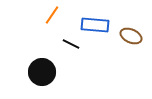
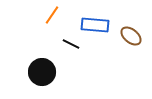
brown ellipse: rotated 15 degrees clockwise
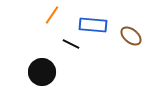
blue rectangle: moved 2 px left
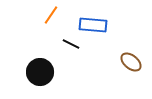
orange line: moved 1 px left
brown ellipse: moved 26 px down
black circle: moved 2 px left
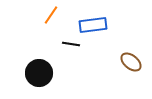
blue rectangle: rotated 12 degrees counterclockwise
black line: rotated 18 degrees counterclockwise
black circle: moved 1 px left, 1 px down
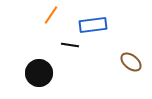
black line: moved 1 px left, 1 px down
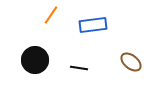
black line: moved 9 px right, 23 px down
black circle: moved 4 px left, 13 px up
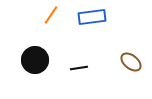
blue rectangle: moved 1 px left, 8 px up
black line: rotated 18 degrees counterclockwise
